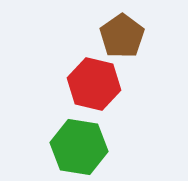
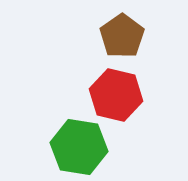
red hexagon: moved 22 px right, 11 px down
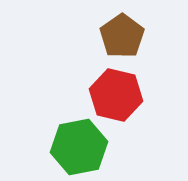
green hexagon: rotated 20 degrees counterclockwise
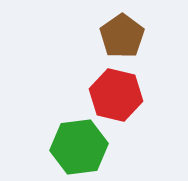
green hexagon: rotated 4 degrees clockwise
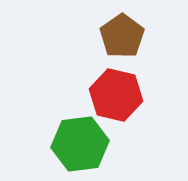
green hexagon: moved 1 px right, 3 px up
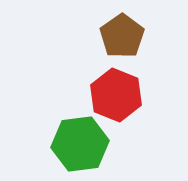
red hexagon: rotated 9 degrees clockwise
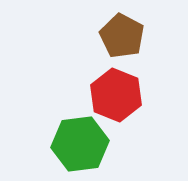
brown pentagon: rotated 9 degrees counterclockwise
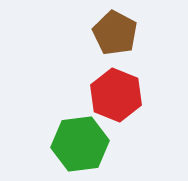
brown pentagon: moved 7 px left, 3 px up
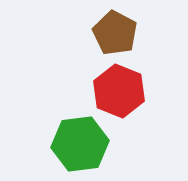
red hexagon: moved 3 px right, 4 px up
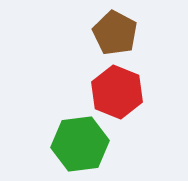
red hexagon: moved 2 px left, 1 px down
